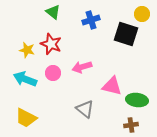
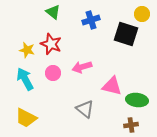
cyan arrow: rotated 40 degrees clockwise
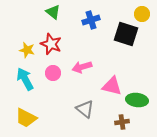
brown cross: moved 9 px left, 3 px up
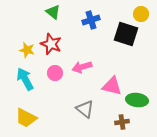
yellow circle: moved 1 px left
pink circle: moved 2 px right
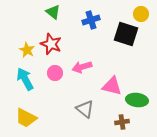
yellow star: rotated 14 degrees clockwise
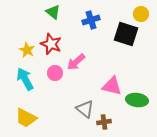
pink arrow: moved 6 px left, 5 px up; rotated 24 degrees counterclockwise
brown cross: moved 18 px left
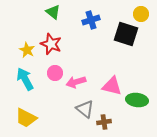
pink arrow: moved 20 px down; rotated 24 degrees clockwise
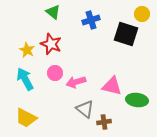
yellow circle: moved 1 px right
